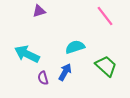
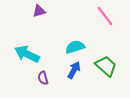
blue arrow: moved 9 px right, 2 px up
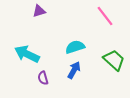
green trapezoid: moved 8 px right, 6 px up
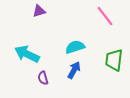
green trapezoid: rotated 125 degrees counterclockwise
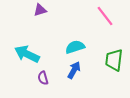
purple triangle: moved 1 px right, 1 px up
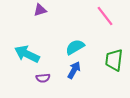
cyan semicircle: rotated 12 degrees counterclockwise
purple semicircle: rotated 80 degrees counterclockwise
